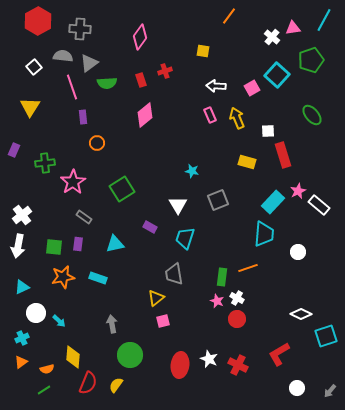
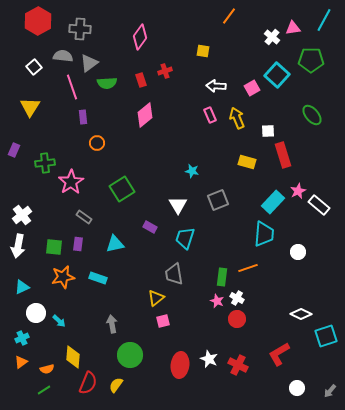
green pentagon at (311, 60): rotated 20 degrees clockwise
pink star at (73, 182): moved 2 px left
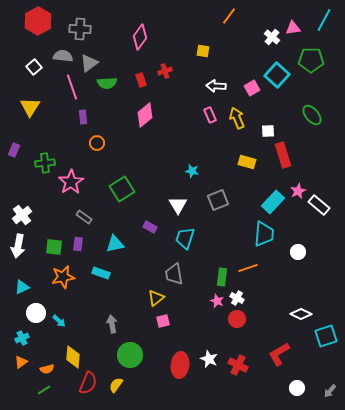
cyan rectangle at (98, 278): moved 3 px right, 5 px up
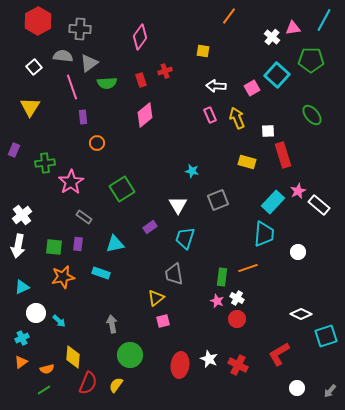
purple rectangle at (150, 227): rotated 64 degrees counterclockwise
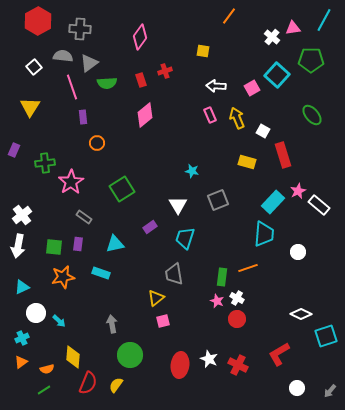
white square at (268, 131): moved 5 px left; rotated 32 degrees clockwise
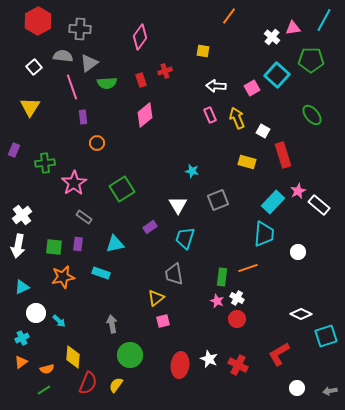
pink star at (71, 182): moved 3 px right, 1 px down
gray arrow at (330, 391): rotated 40 degrees clockwise
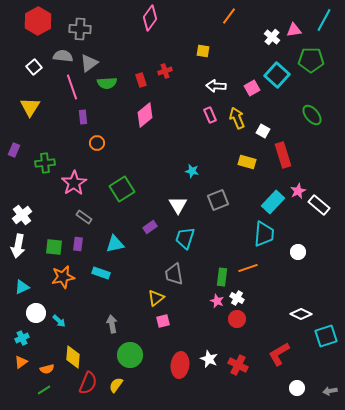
pink triangle at (293, 28): moved 1 px right, 2 px down
pink diamond at (140, 37): moved 10 px right, 19 px up
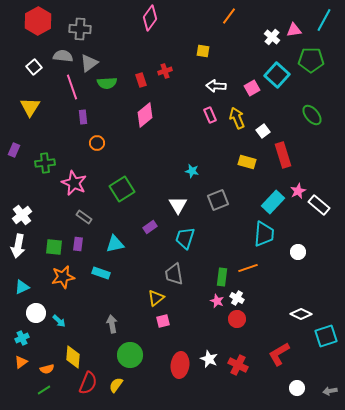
white square at (263, 131): rotated 24 degrees clockwise
pink star at (74, 183): rotated 15 degrees counterclockwise
